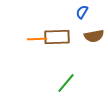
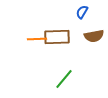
green line: moved 2 px left, 4 px up
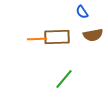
blue semicircle: rotated 64 degrees counterclockwise
brown semicircle: moved 1 px left, 1 px up
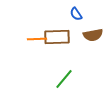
blue semicircle: moved 6 px left, 2 px down
